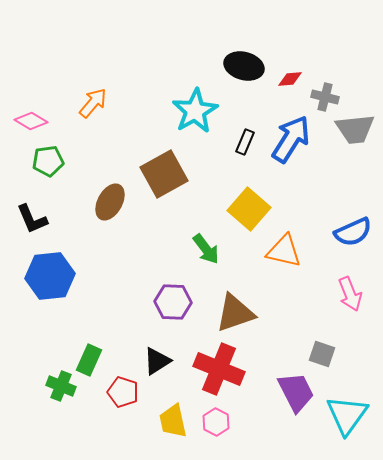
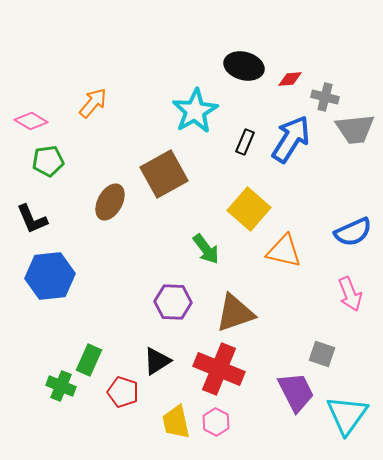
yellow trapezoid: moved 3 px right, 1 px down
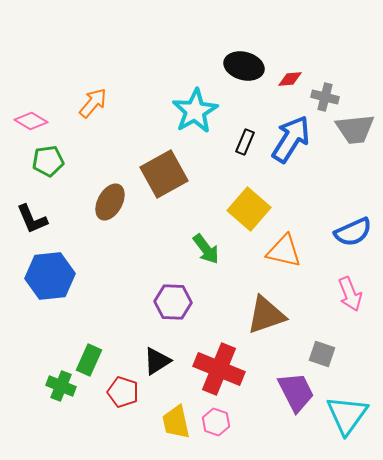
brown triangle: moved 31 px right, 2 px down
pink hexagon: rotated 8 degrees counterclockwise
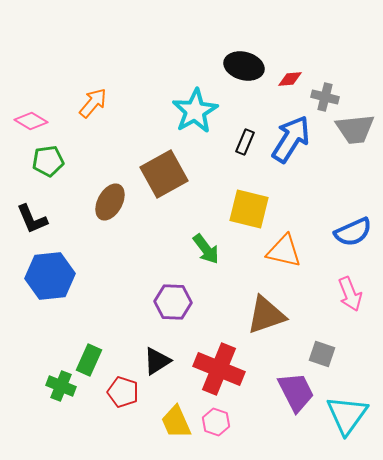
yellow square: rotated 27 degrees counterclockwise
yellow trapezoid: rotated 12 degrees counterclockwise
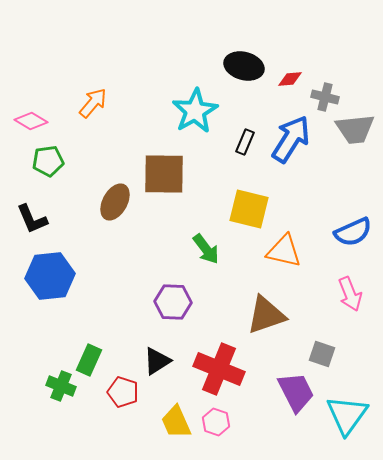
brown square: rotated 30 degrees clockwise
brown ellipse: moved 5 px right
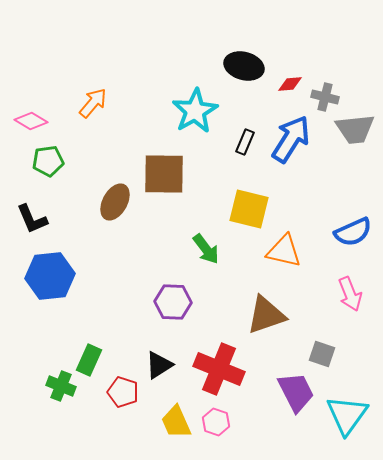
red diamond: moved 5 px down
black triangle: moved 2 px right, 4 px down
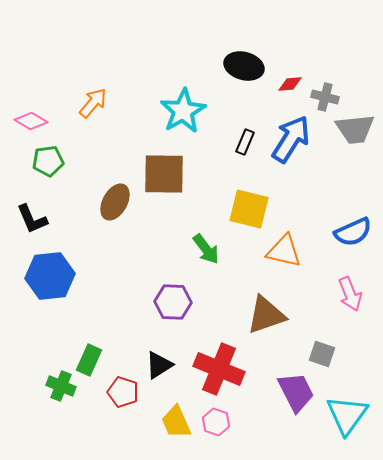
cyan star: moved 12 px left
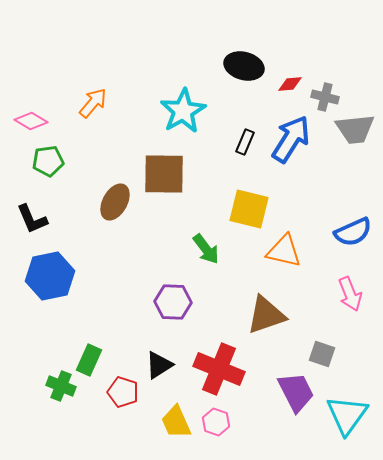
blue hexagon: rotated 6 degrees counterclockwise
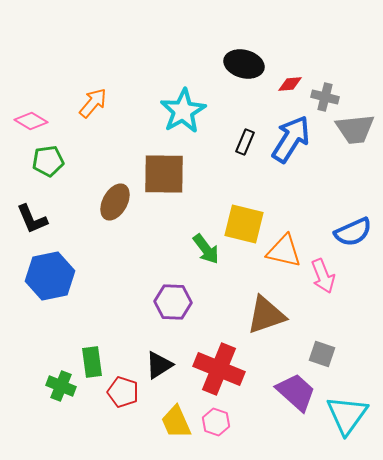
black ellipse: moved 2 px up
yellow square: moved 5 px left, 15 px down
pink arrow: moved 27 px left, 18 px up
green rectangle: moved 3 px right, 2 px down; rotated 32 degrees counterclockwise
purple trapezoid: rotated 21 degrees counterclockwise
